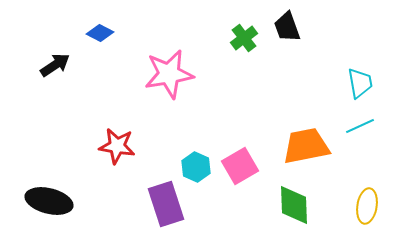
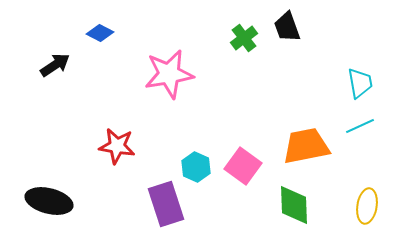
pink square: moved 3 px right; rotated 24 degrees counterclockwise
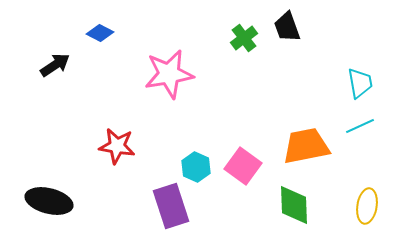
purple rectangle: moved 5 px right, 2 px down
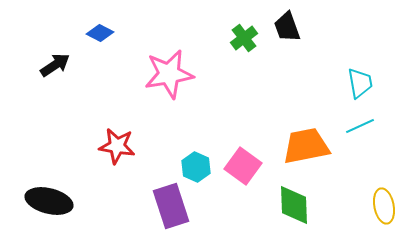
yellow ellipse: moved 17 px right; rotated 20 degrees counterclockwise
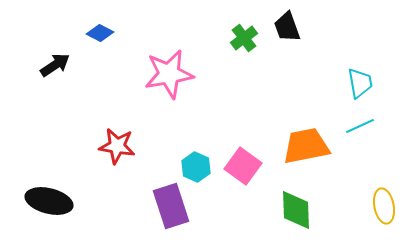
green diamond: moved 2 px right, 5 px down
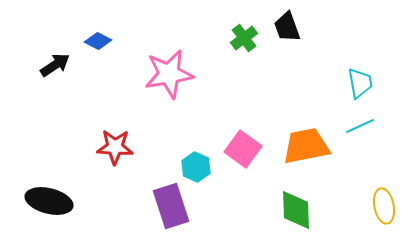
blue diamond: moved 2 px left, 8 px down
red star: moved 2 px left, 1 px down; rotated 6 degrees counterclockwise
pink square: moved 17 px up
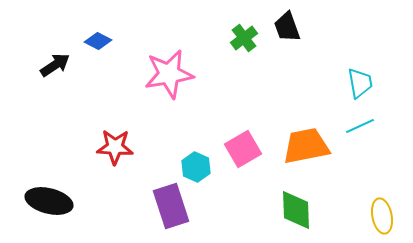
pink square: rotated 24 degrees clockwise
yellow ellipse: moved 2 px left, 10 px down
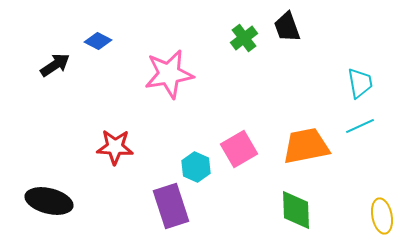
pink square: moved 4 px left
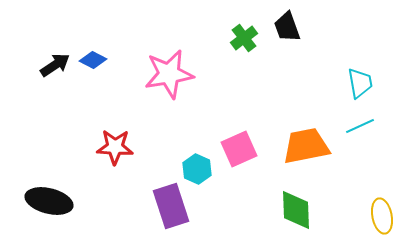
blue diamond: moved 5 px left, 19 px down
pink square: rotated 6 degrees clockwise
cyan hexagon: moved 1 px right, 2 px down
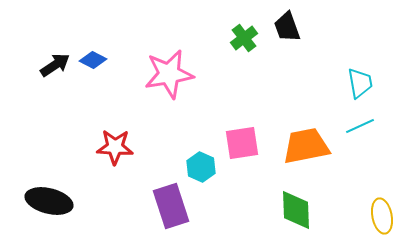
pink square: moved 3 px right, 6 px up; rotated 15 degrees clockwise
cyan hexagon: moved 4 px right, 2 px up
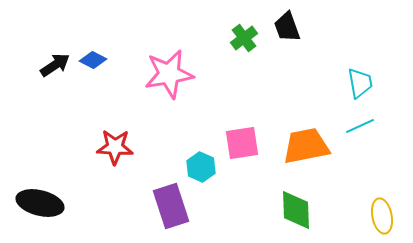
black ellipse: moved 9 px left, 2 px down
